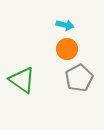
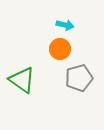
orange circle: moved 7 px left
gray pentagon: rotated 12 degrees clockwise
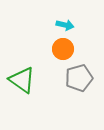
orange circle: moved 3 px right
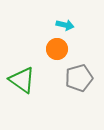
orange circle: moved 6 px left
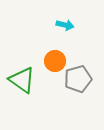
orange circle: moved 2 px left, 12 px down
gray pentagon: moved 1 px left, 1 px down
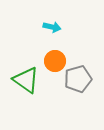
cyan arrow: moved 13 px left, 2 px down
green triangle: moved 4 px right
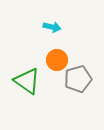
orange circle: moved 2 px right, 1 px up
green triangle: moved 1 px right, 1 px down
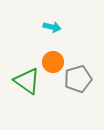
orange circle: moved 4 px left, 2 px down
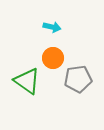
orange circle: moved 4 px up
gray pentagon: rotated 8 degrees clockwise
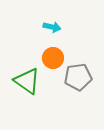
gray pentagon: moved 2 px up
